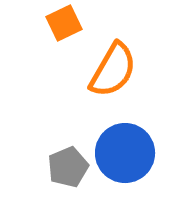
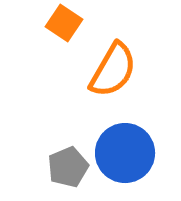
orange square: rotated 30 degrees counterclockwise
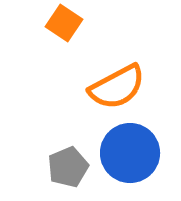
orange semicircle: moved 4 px right, 17 px down; rotated 32 degrees clockwise
blue circle: moved 5 px right
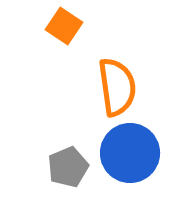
orange square: moved 3 px down
orange semicircle: rotated 70 degrees counterclockwise
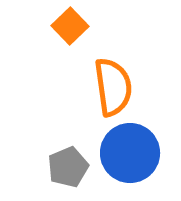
orange square: moved 6 px right; rotated 12 degrees clockwise
orange semicircle: moved 4 px left
